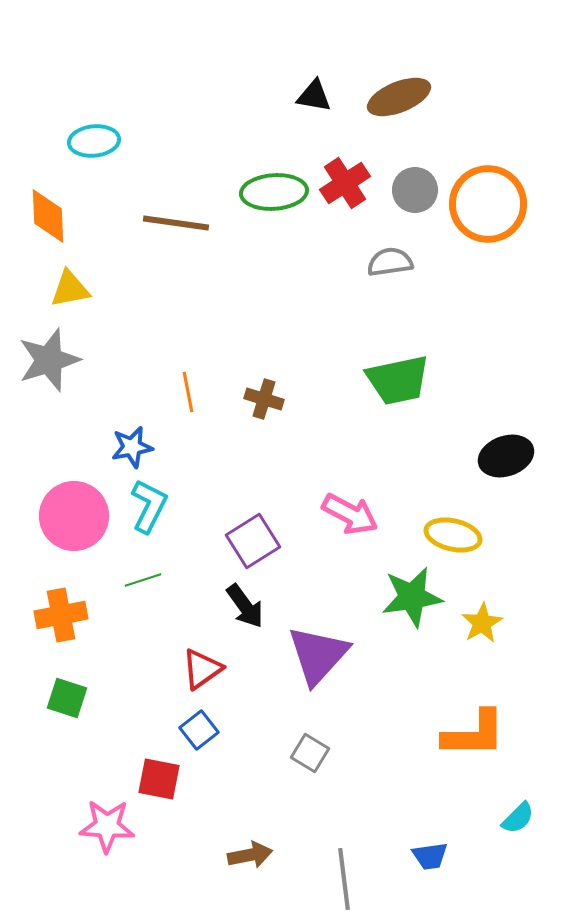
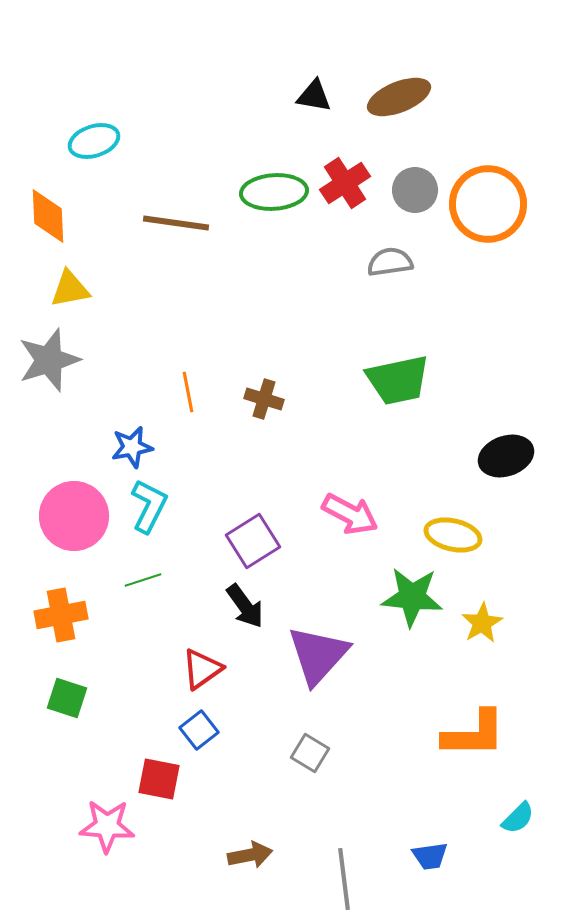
cyan ellipse: rotated 12 degrees counterclockwise
green star: rotated 14 degrees clockwise
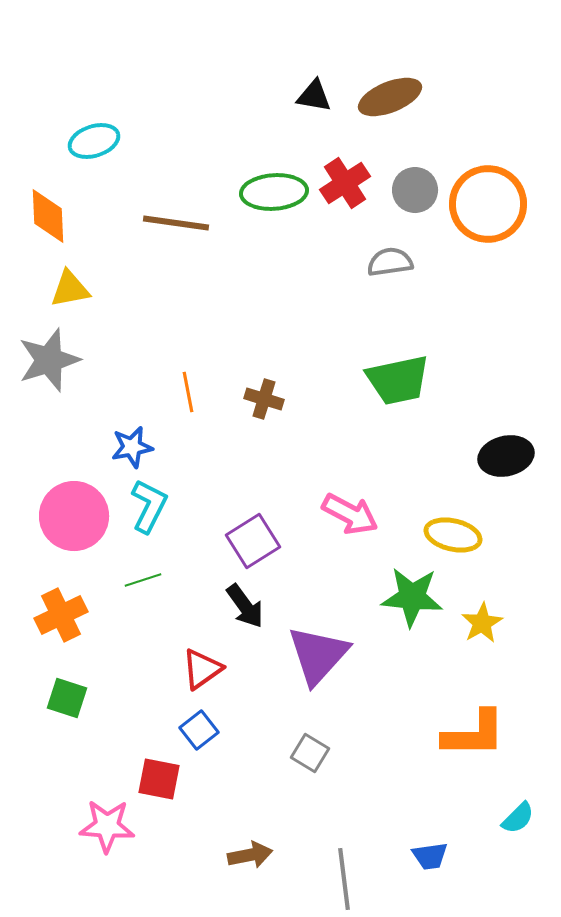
brown ellipse: moved 9 px left
black ellipse: rotated 6 degrees clockwise
orange cross: rotated 15 degrees counterclockwise
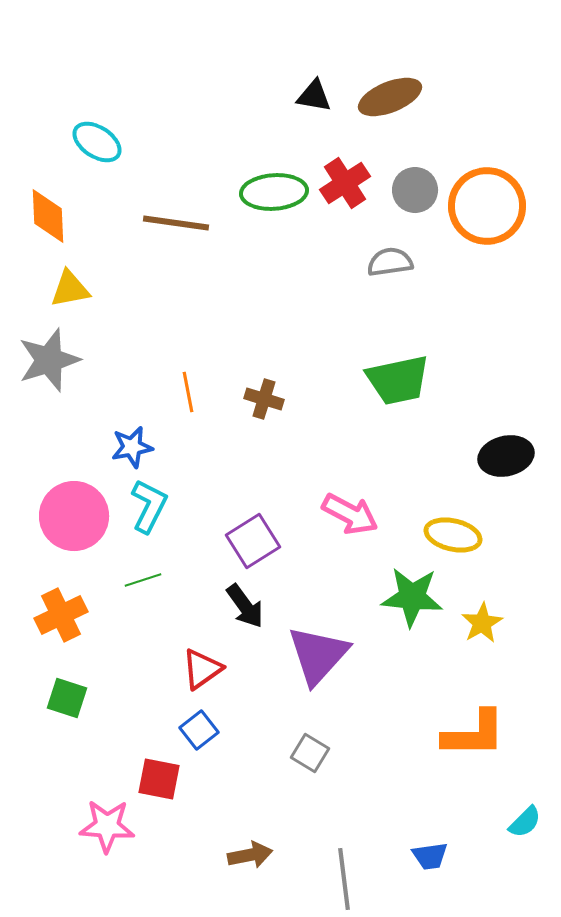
cyan ellipse: moved 3 px right, 1 px down; rotated 51 degrees clockwise
orange circle: moved 1 px left, 2 px down
cyan semicircle: moved 7 px right, 4 px down
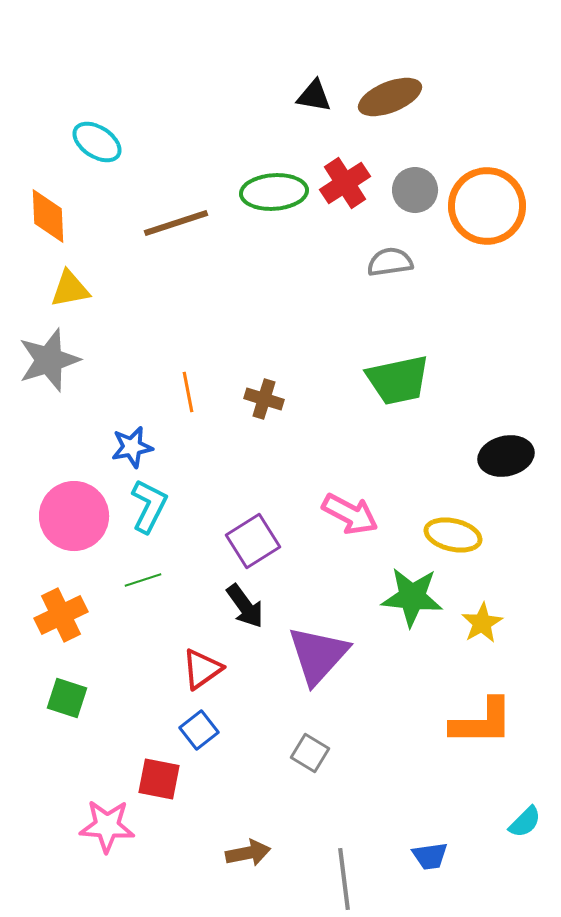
brown line: rotated 26 degrees counterclockwise
orange L-shape: moved 8 px right, 12 px up
brown arrow: moved 2 px left, 2 px up
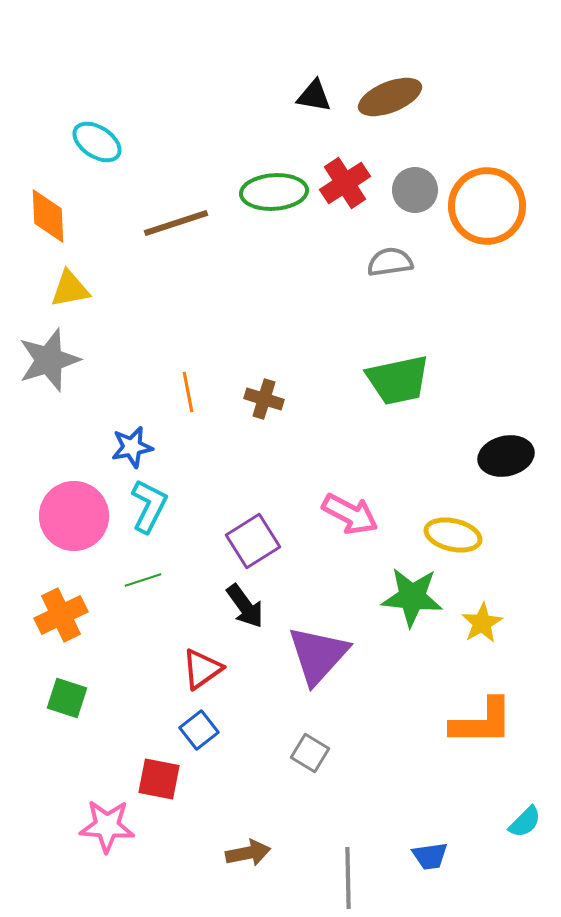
gray line: moved 4 px right, 1 px up; rotated 6 degrees clockwise
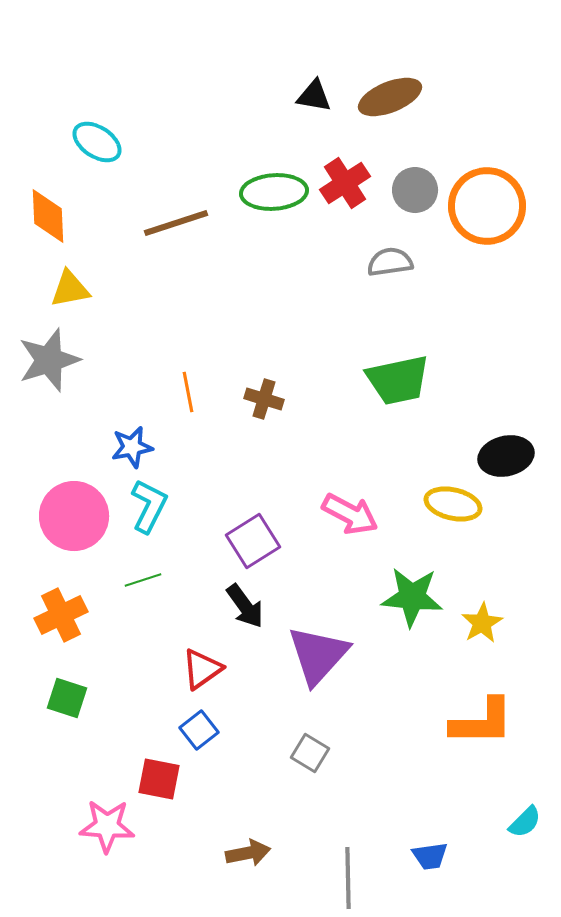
yellow ellipse: moved 31 px up
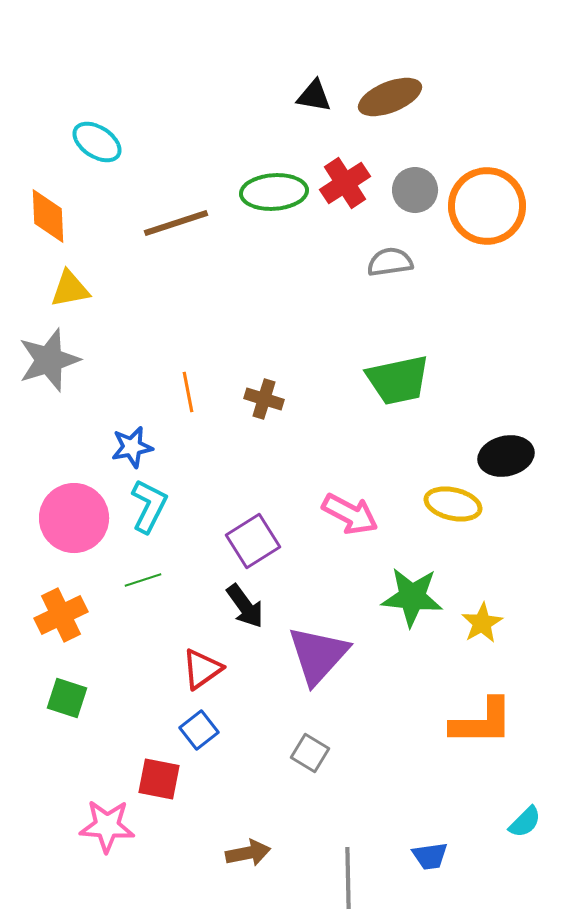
pink circle: moved 2 px down
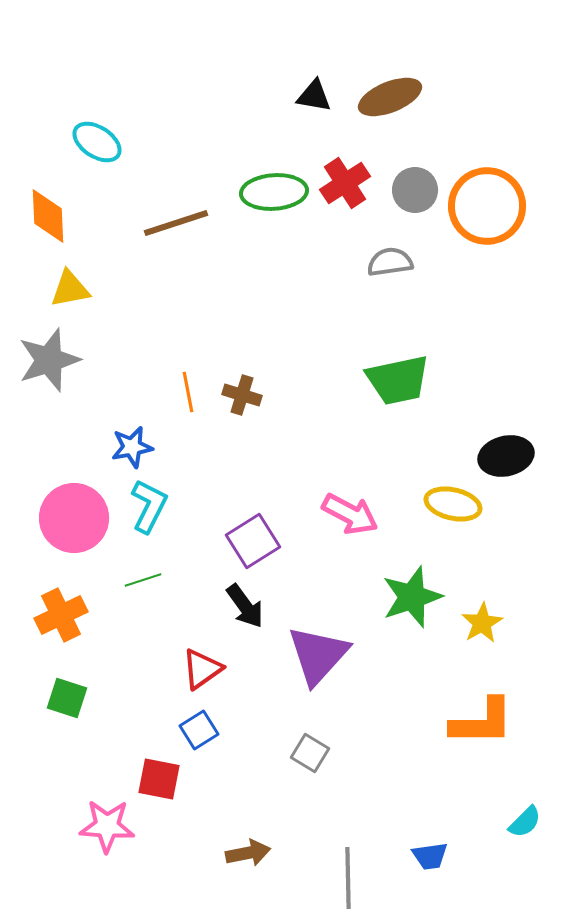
brown cross: moved 22 px left, 4 px up
green star: rotated 24 degrees counterclockwise
blue square: rotated 6 degrees clockwise
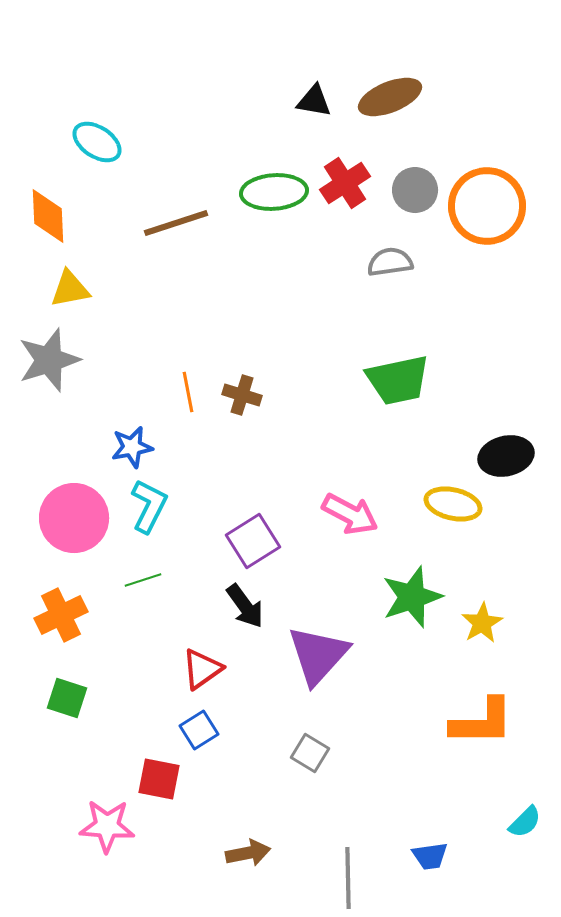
black triangle: moved 5 px down
